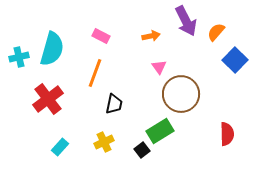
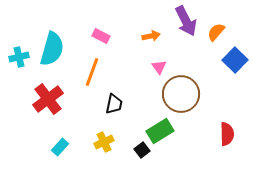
orange line: moved 3 px left, 1 px up
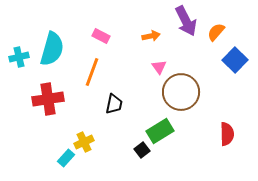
brown circle: moved 2 px up
red cross: rotated 28 degrees clockwise
yellow cross: moved 20 px left
cyan rectangle: moved 6 px right, 11 px down
